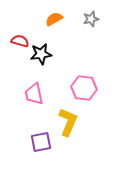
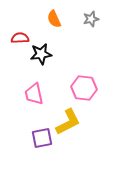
orange semicircle: rotated 84 degrees counterclockwise
red semicircle: moved 3 px up; rotated 18 degrees counterclockwise
yellow L-shape: rotated 40 degrees clockwise
purple square: moved 1 px right, 4 px up
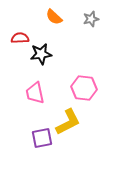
orange semicircle: moved 2 px up; rotated 24 degrees counterclockwise
pink trapezoid: moved 1 px right, 1 px up
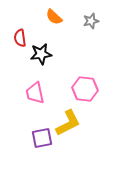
gray star: moved 2 px down
red semicircle: rotated 96 degrees counterclockwise
pink hexagon: moved 1 px right, 1 px down
yellow L-shape: moved 1 px down
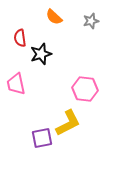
black star: rotated 10 degrees counterclockwise
pink trapezoid: moved 19 px left, 9 px up
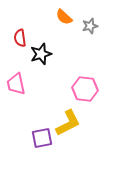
orange semicircle: moved 10 px right
gray star: moved 1 px left, 5 px down
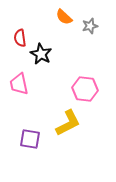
black star: rotated 25 degrees counterclockwise
pink trapezoid: moved 3 px right
purple square: moved 12 px left, 1 px down; rotated 20 degrees clockwise
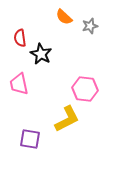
yellow L-shape: moved 1 px left, 4 px up
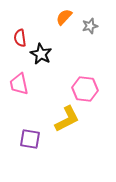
orange semicircle: rotated 90 degrees clockwise
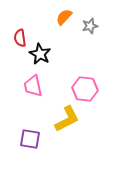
black star: moved 1 px left
pink trapezoid: moved 14 px right, 2 px down
